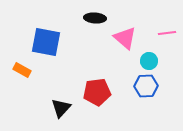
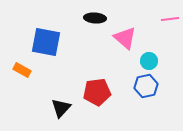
pink line: moved 3 px right, 14 px up
blue hexagon: rotated 10 degrees counterclockwise
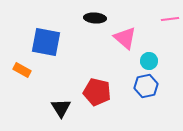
red pentagon: rotated 20 degrees clockwise
black triangle: rotated 15 degrees counterclockwise
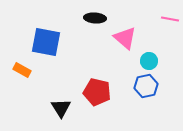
pink line: rotated 18 degrees clockwise
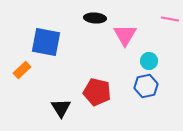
pink triangle: moved 3 px up; rotated 20 degrees clockwise
orange rectangle: rotated 72 degrees counterclockwise
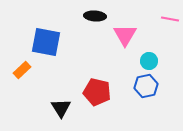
black ellipse: moved 2 px up
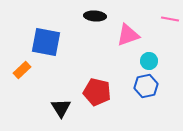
pink triangle: moved 3 px right; rotated 40 degrees clockwise
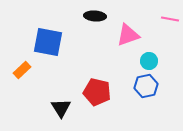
blue square: moved 2 px right
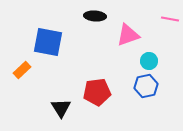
red pentagon: rotated 20 degrees counterclockwise
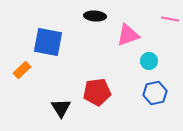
blue hexagon: moved 9 px right, 7 px down
